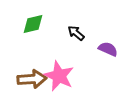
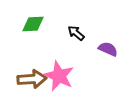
green diamond: rotated 10 degrees clockwise
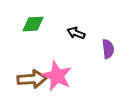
black arrow: rotated 18 degrees counterclockwise
purple semicircle: rotated 60 degrees clockwise
pink star: moved 2 px left
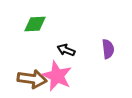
green diamond: moved 2 px right
black arrow: moved 10 px left, 17 px down
brown arrow: rotated 12 degrees clockwise
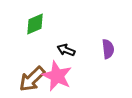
green diamond: rotated 20 degrees counterclockwise
brown arrow: rotated 128 degrees clockwise
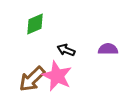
purple semicircle: rotated 84 degrees counterclockwise
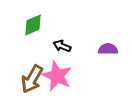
green diamond: moved 2 px left, 1 px down
black arrow: moved 4 px left, 4 px up
brown arrow: rotated 16 degrees counterclockwise
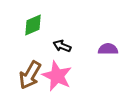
brown arrow: moved 2 px left, 4 px up
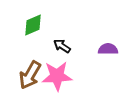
black arrow: rotated 12 degrees clockwise
pink star: rotated 28 degrees counterclockwise
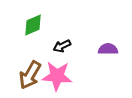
black arrow: rotated 60 degrees counterclockwise
pink star: rotated 8 degrees clockwise
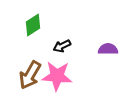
green diamond: rotated 10 degrees counterclockwise
